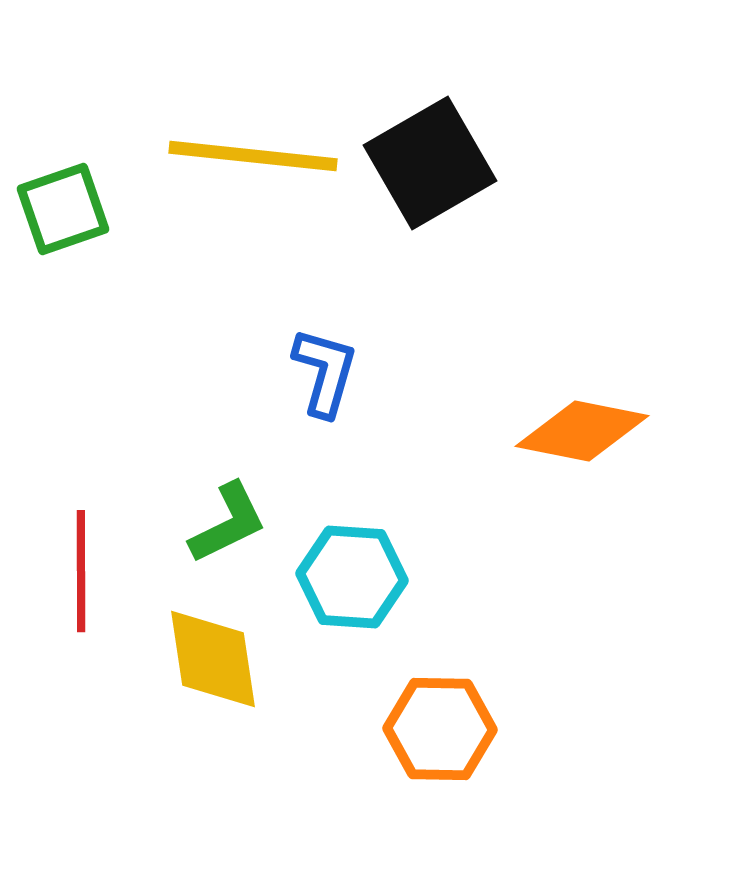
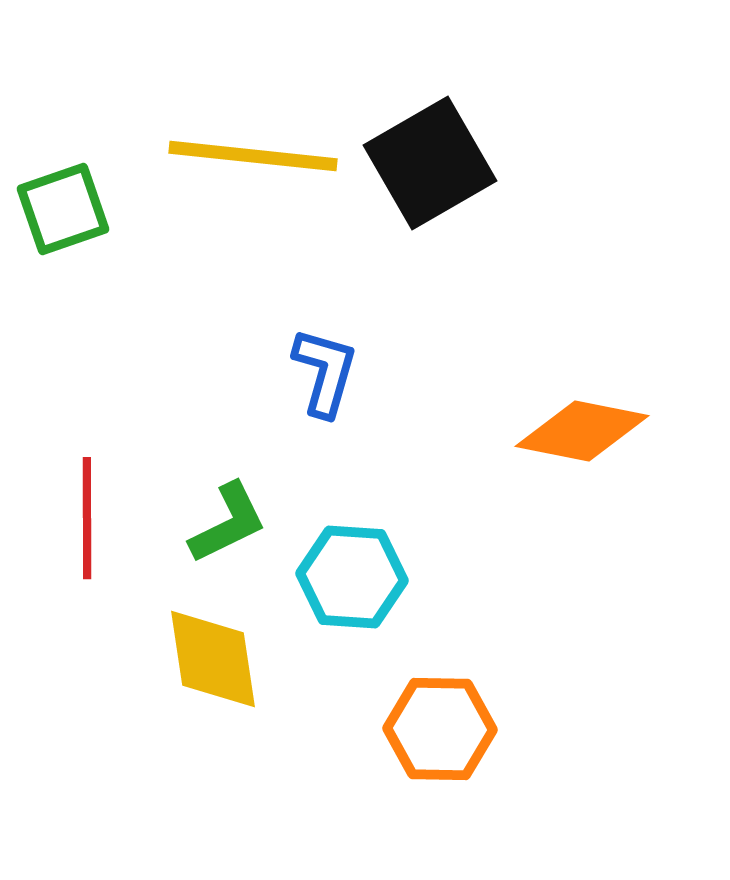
red line: moved 6 px right, 53 px up
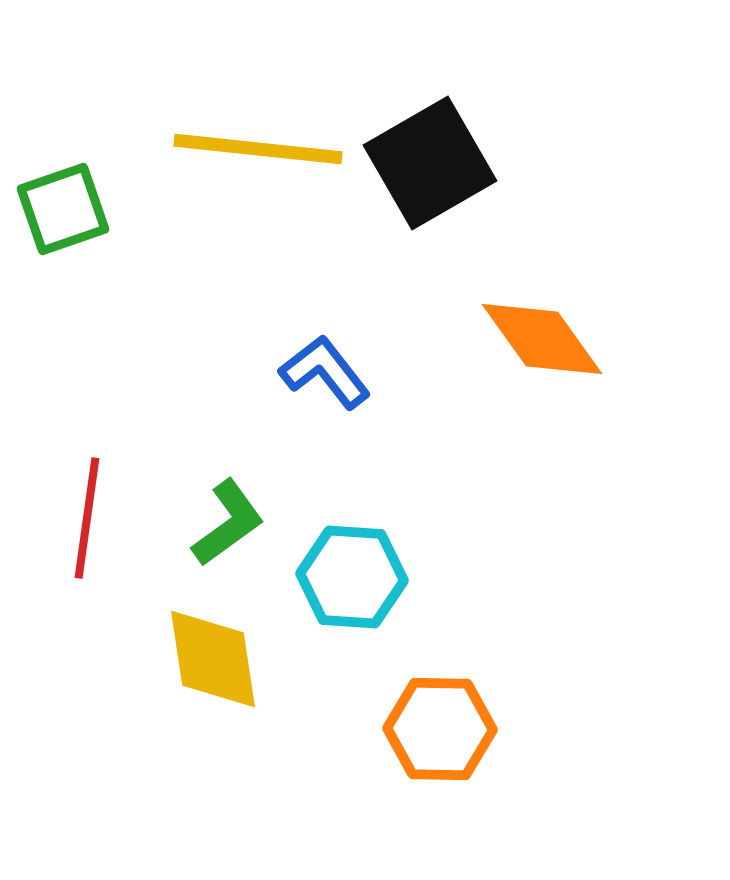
yellow line: moved 5 px right, 7 px up
blue L-shape: rotated 54 degrees counterclockwise
orange diamond: moved 40 px left, 92 px up; rotated 43 degrees clockwise
red line: rotated 8 degrees clockwise
green L-shape: rotated 10 degrees counterclockwise
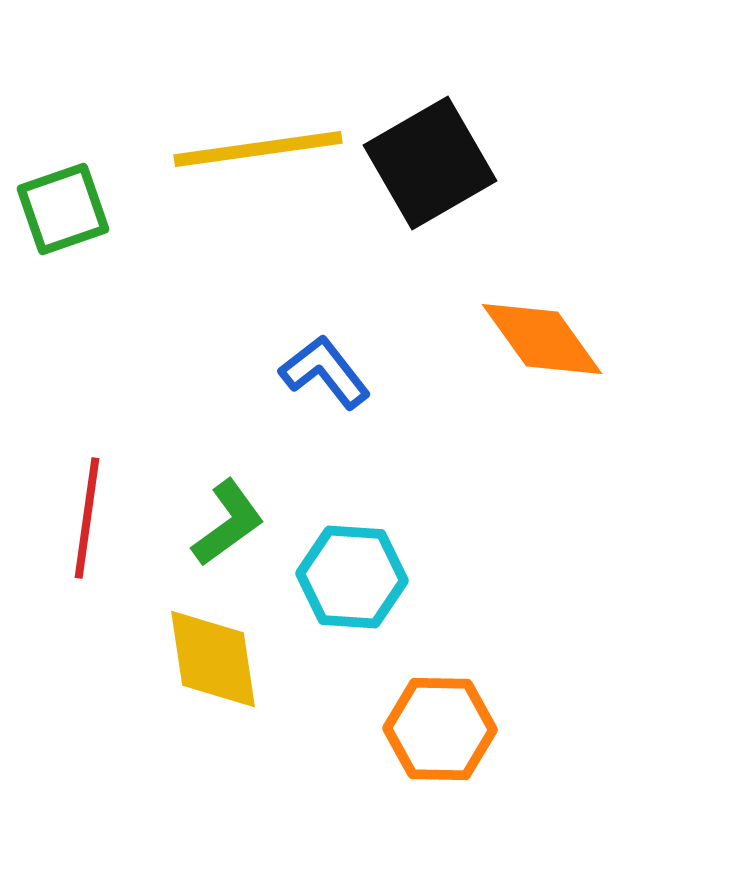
yellow line: rotated 14 degrees counterclockwise
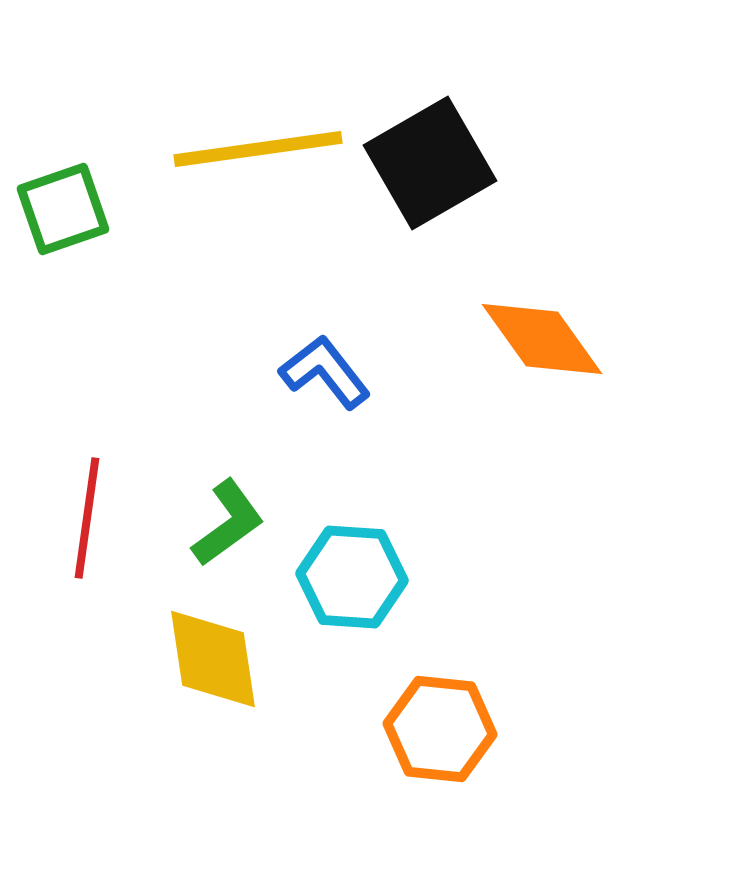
orange hexagon: rotated 5 degrees clockwise
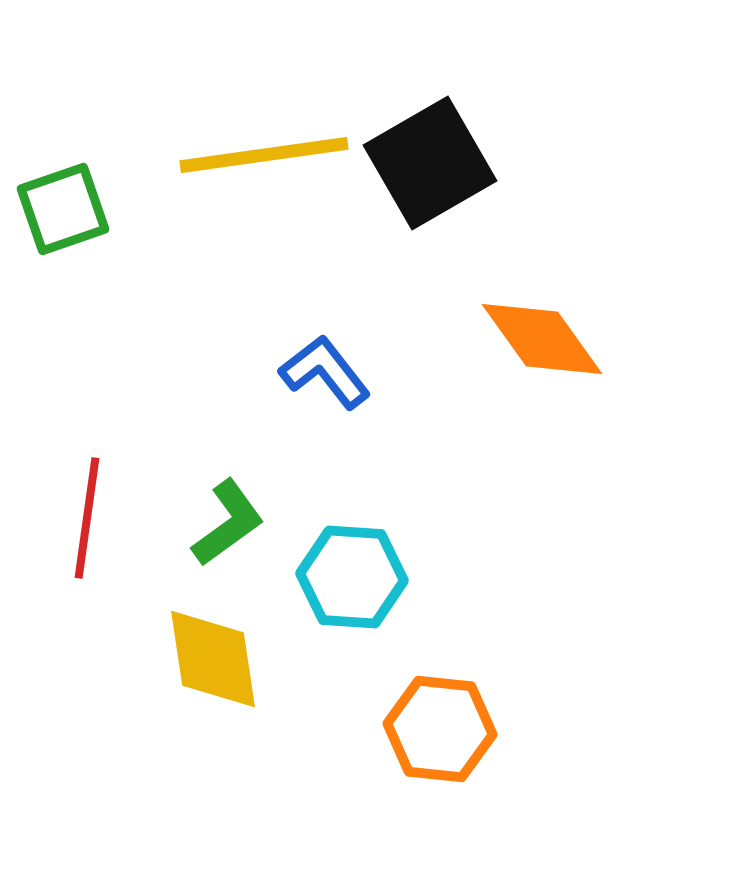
yellow line: moved 6 px right, 6 px down
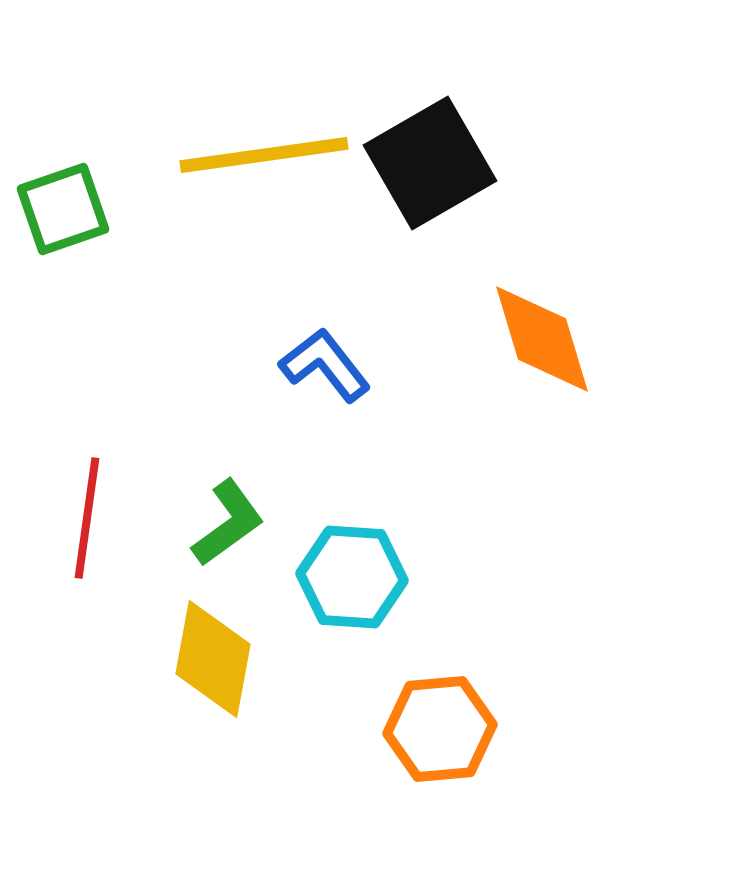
orange diamond: rotated 19 degrees clockwise
blue L-shape: moved 7 px up
yellow diamond: rotated 19 degrees clockwise
orange hexagon: rotated 11 degrees counterclockwise
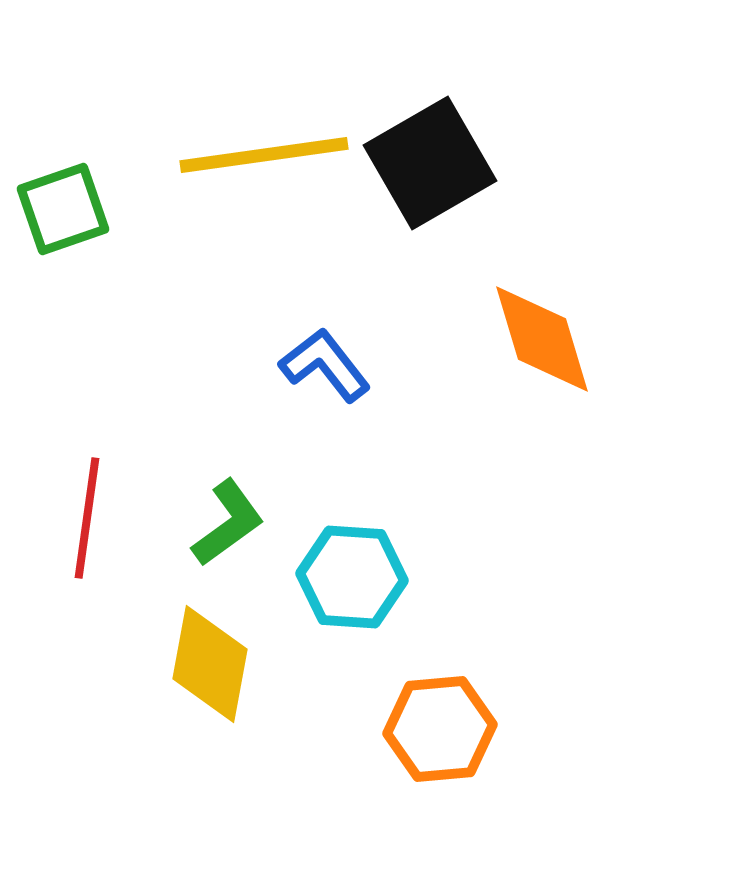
yellow diamond: moved 3 px left, 5 px down
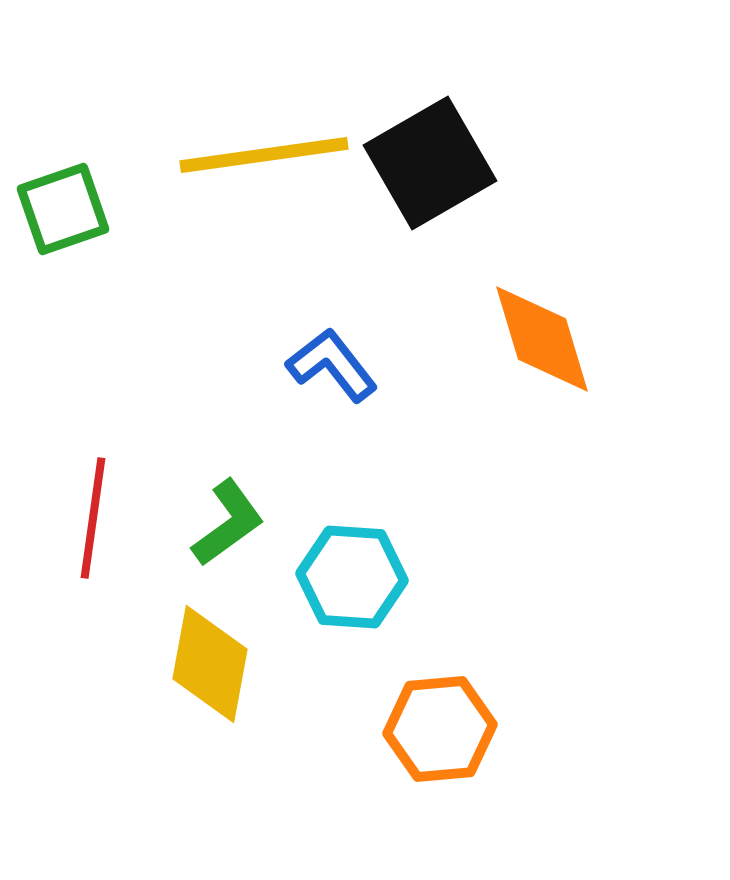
blue L-shape: moved 7 px right
red line: moved 6 px right
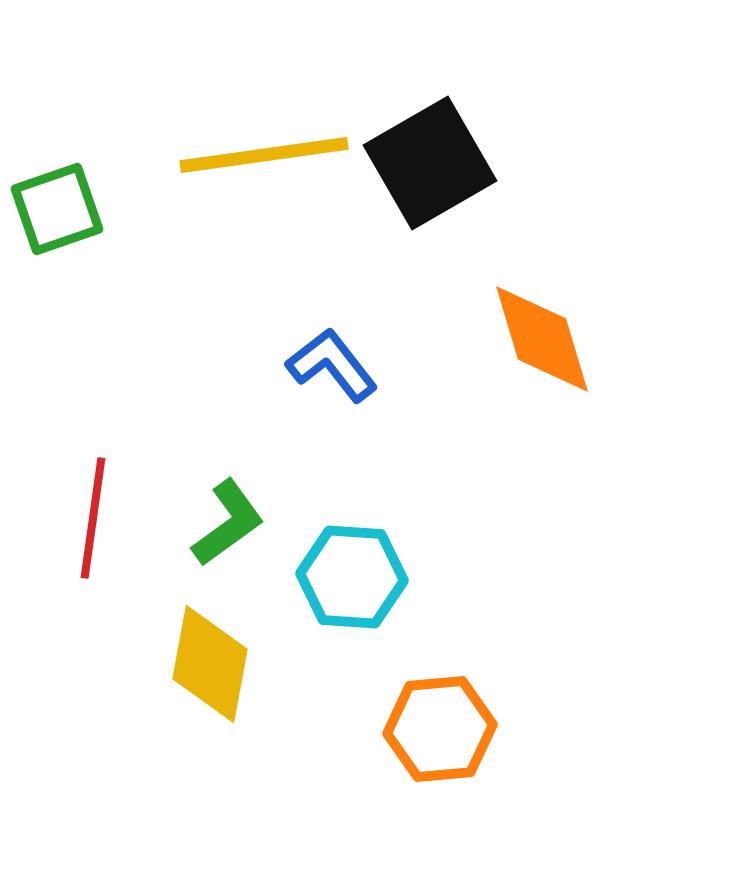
green square: moved 6 px left
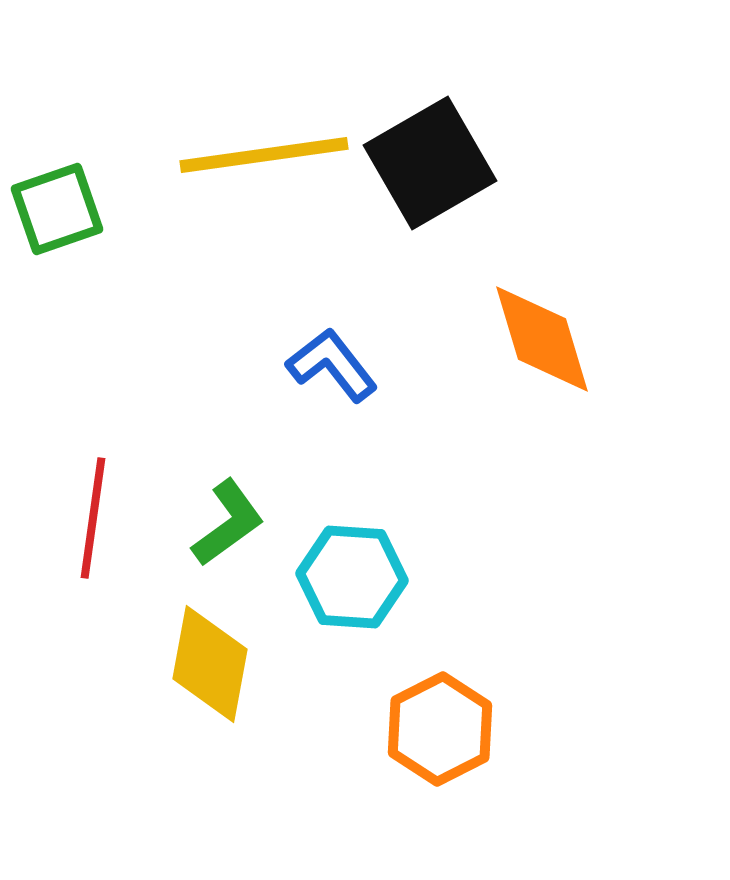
orange hexagon: rotated 22 degrees counterclockwise
